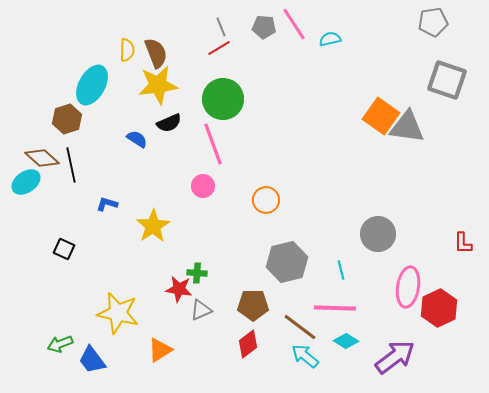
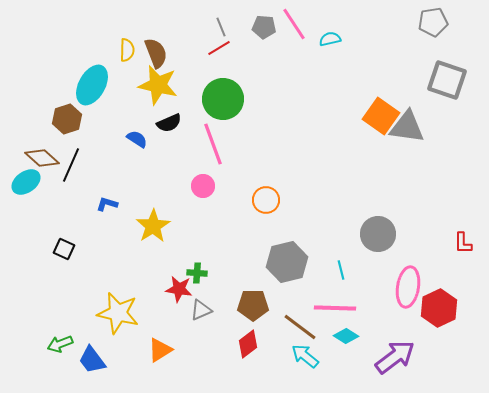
yellow star at (158, 85): rotated 21 degrees clockwise
black line at (71, 165): rotated 36 degrees clockwise
cyan diamond at (346, 341): moved 5 px up
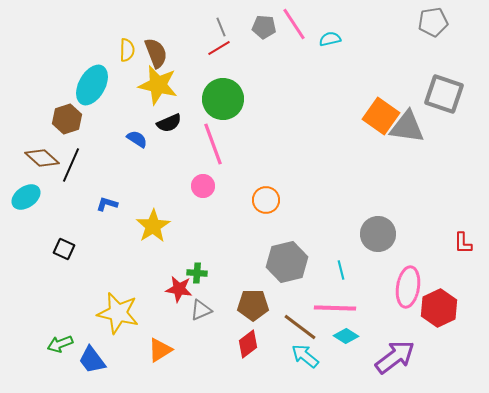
gray square at (447, 80): moved 3 px left, 14 px down
cyan ellipse at (26, 182): moved 15 px down
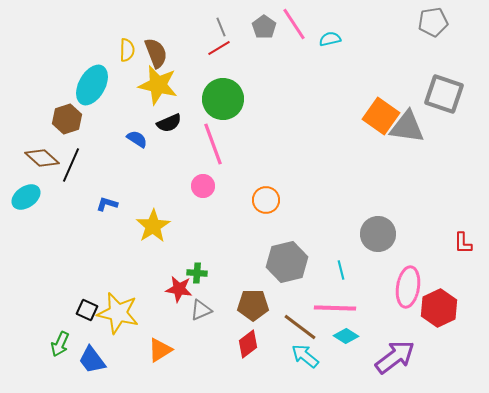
gray pentagon at (264, 27): rotated 30 degrees clockwise
black square at (64, 249): moved 23 px right, 61 px down
green arrow at (60, 344): rotated 45 degrees counterclockwise
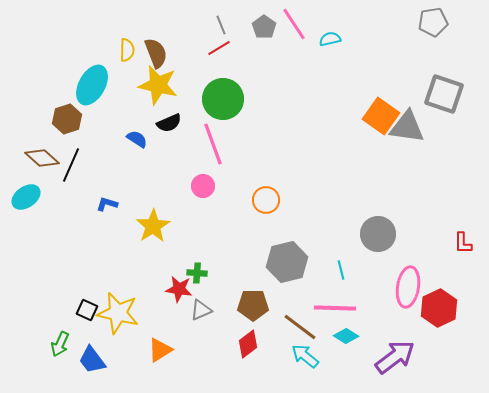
gray line at (221, 27): moved 2 px up
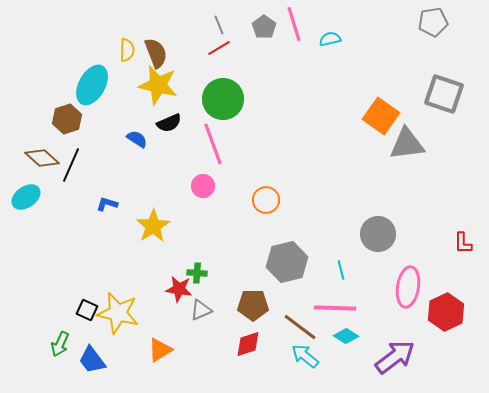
pink line at (294, 24): rotated 16 degrees clockwise
gray line at (221, 25): moved 2 px left
gray triangle at (407, 127): moved 17 px down; rotated 15 degrees counterclockwise
red hexagon at (439, 308): moved 7 px right, 4 px down
red diamond at (248, 344): rotated 20 degrees clockwise
